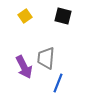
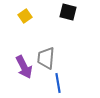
black square: moved 5 px right, 4 px up
blue line: rotated 30 degrees counterclockwise
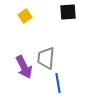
black square: rotated 18 degrees counterclockwise
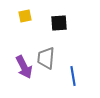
black square: moved 9 px left, 11 px down
yellow square: rotated 24 degrees clockwise
blue line: moved 15 px right, 7 px up
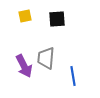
black square: moved 2 px left, 4 px up
purple arrow: moved 1 px up
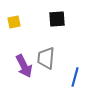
yellow square: moved 11 px left, 6 px down
blue line: moved 2 px right, 1 px down; rotated 24 degrees clockwise
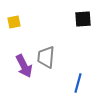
black square: moved 26 px right
gray trapezoid: moved 1 px up
blue line: moved 3 px right, 6 px down
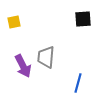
purple arrow: moved 1 px left
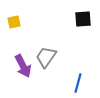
gray trapezoid: rotated 30 degrees clockwise
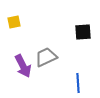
black square: moved 13 px down
gray trapezoid: rotated 30 degrees clockwise
blue line: rotated 18 degrees counterclockwise
